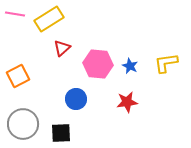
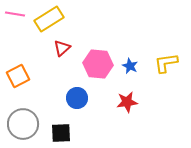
blue circle: moved 1 px right, 1 px up
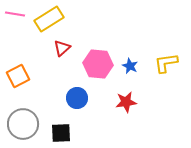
red star: moved 1 px left
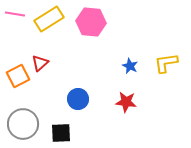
red triangle: moved 22 px left, 15 px down
pink hexagon: moved 7 px left, 42 px up
blue circle: moved 1 px right, 1 px down
red star: rotated 15 degrees clockwise
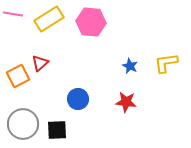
pink line: moved 2 px left
black square: moved 4 px left, 3 px up
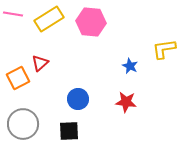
yellow L-shape: moved 2 px left, 14 px up
orange square: moved 2 px down
black square: moved 12 px right, 1 px down
